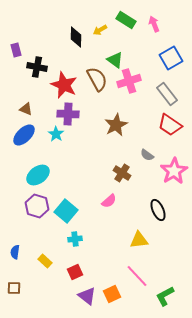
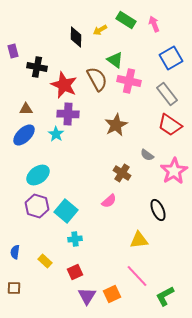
purple rectangle: moved 3 px left, 1 px down
pink cross: rotated 30 degrees clockwise
brown triangle: rotated 24 degrees counterclockwise
purple triangle: rotated 24 degrees clockwise
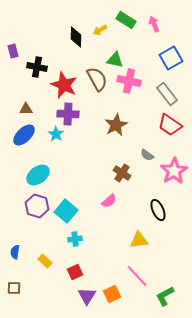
green triangle: rotated 24 degrees counterclockwise
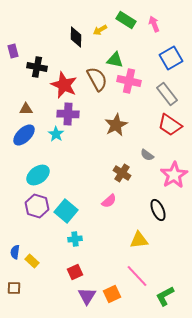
pink star: moved 4 px down
yellow rectangle: moved 13 px left
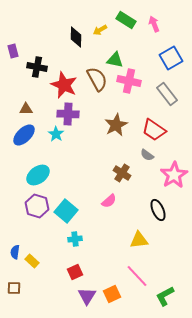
red trapezoid: moved 16 px left, 5 px down
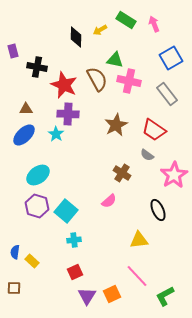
cyan cross: moved 1 px left, 1 px down
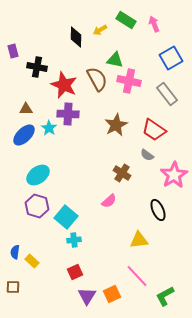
cyan star: moved 7 px left, 6 px up
cyan square: moved 6 px down
brown square: moved 1 px left, 1 px up
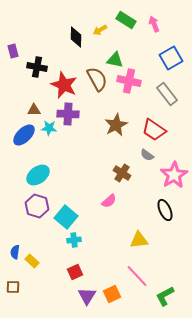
brown triangle: moved 8 px right, 1 px down
cyan star: rotated 28 degrees counterclockwise
black ellipse: moved 7 px right
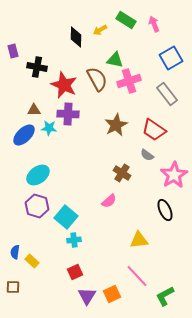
pink cross: rotated 30 degrees counterclockwise
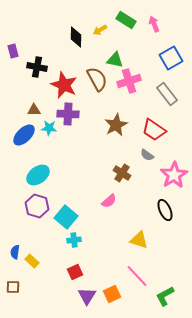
yellow triangle: rotated 24 degrees clockwise
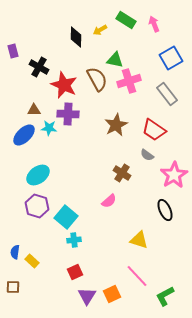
black cross: moved 2 px right; rotated 18 degrees clockwise
